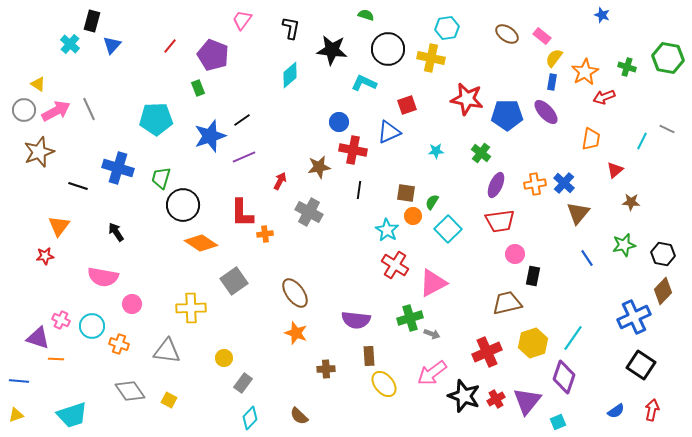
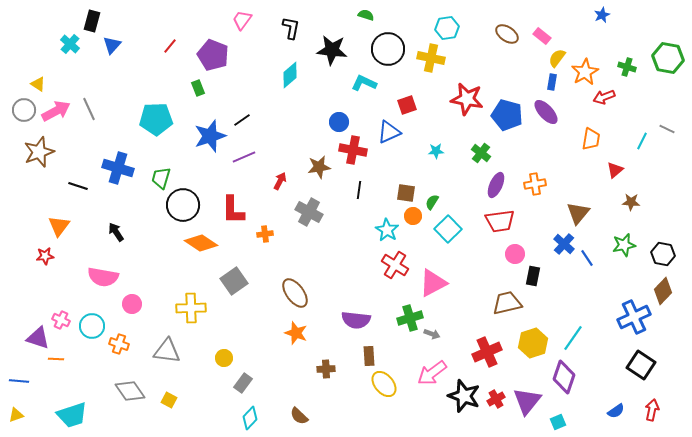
blue star at (602, 15): rotated 28 degrees clockwise
yellow semicircle at (554, 58): moved 3 px right
blue pentagon at (507, 115): rotated 16 degrees clockwise
blue cross at (564, 183): moved 61 px down
red L-shape at (242, 213): moved 9 px left, 3 px up
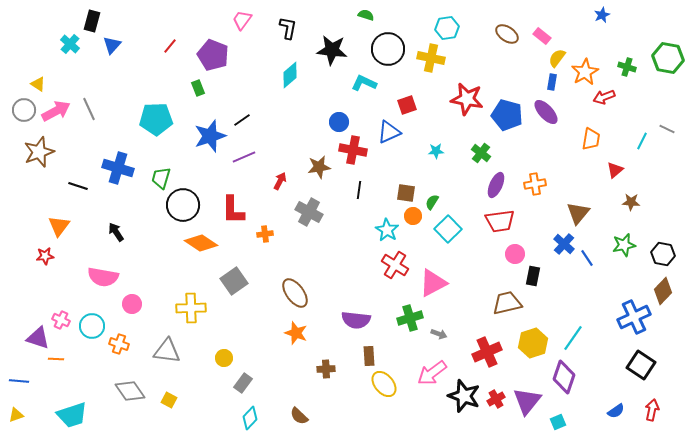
black L-shape at (291, 28): moved 3 px left
gray arrow at (432, 334): moved 7 px right
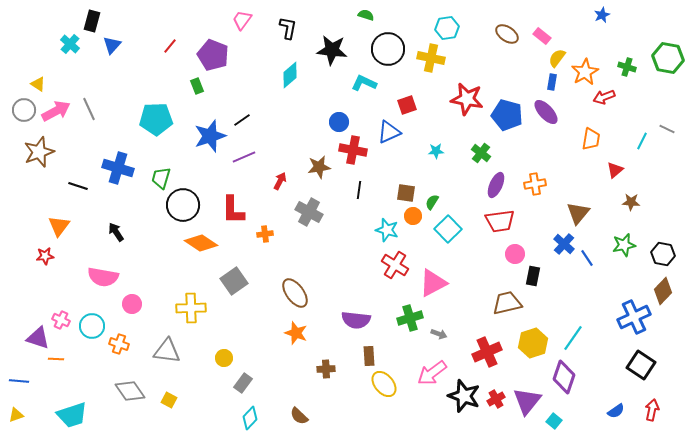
green rectangle at (198, 88): moved 1 px left, 2 px up
cyan star at (387, 230): rotated 15 degrees counterclockwise
cyan square at (558, 422): moved 4 px left, 1 px up; rotated 28 degrees counterclockwise
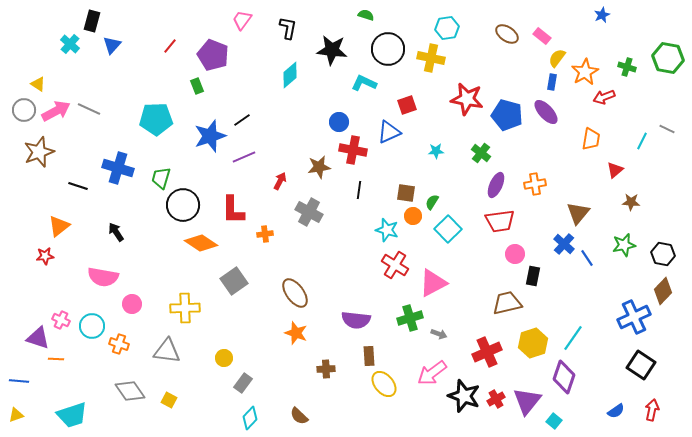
gray line at (89, 109): rotated 40 degrees counterclockwise
orange triangle at (59, 226): rotated 15 degrees clockwise
yellow cross at (191, 308): moved 6 px left
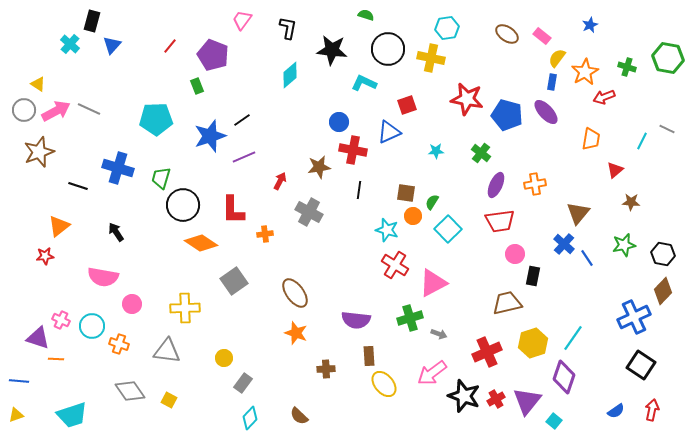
blue star at (602, 15): moved 12 px left, 10 px down
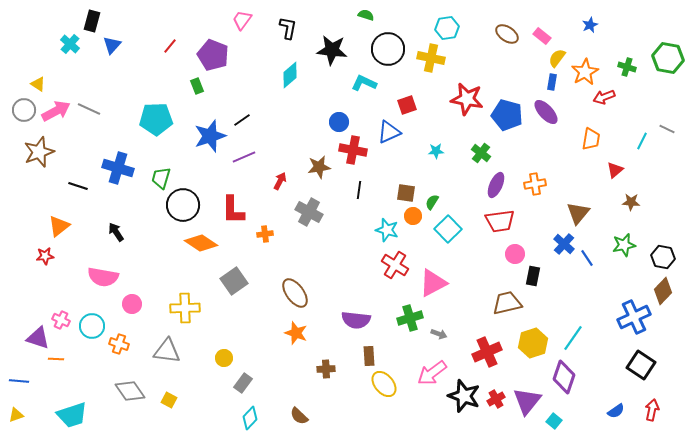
black hexagon at (663, 254): moved 3 px down
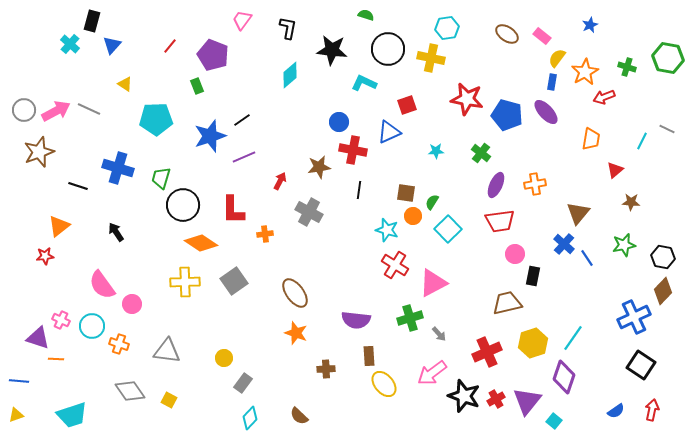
yellow triangle at (38, 84): moved 87 px right
pink semicircle at (103, 277): moved 1 px left, 8 px down; rotated 44 degrees clockwise
yellow cross at (185, 308): moved 26 px up
gray arrow at (439, 334): rotated 28 degrees clockwise
